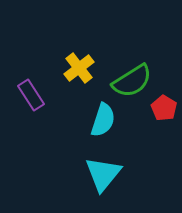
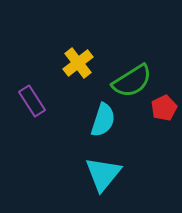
yellow cross: moved 1 px left, 5 px up
purple rectangle: moved 1 px right, 6 px down
red pentagon: rotated 15 degrees clockwise
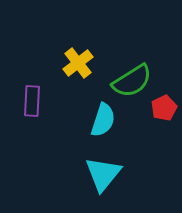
purple rectangle: rotated 36 degrees clockwise
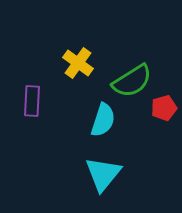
yellow cross: rotated 16 degrees counterclockwise
red pentagon: rotated 10 degrees clockwise
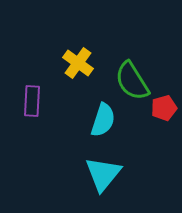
green semicircle: rotated 90 degrees clockwise
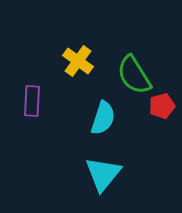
yellow cross: moved 2 px up
green semicircle: moved 2 px right, 6 px up
red pentagon: moved 2 px left, 2 px up
cyan semicircle: moved 2 px up
